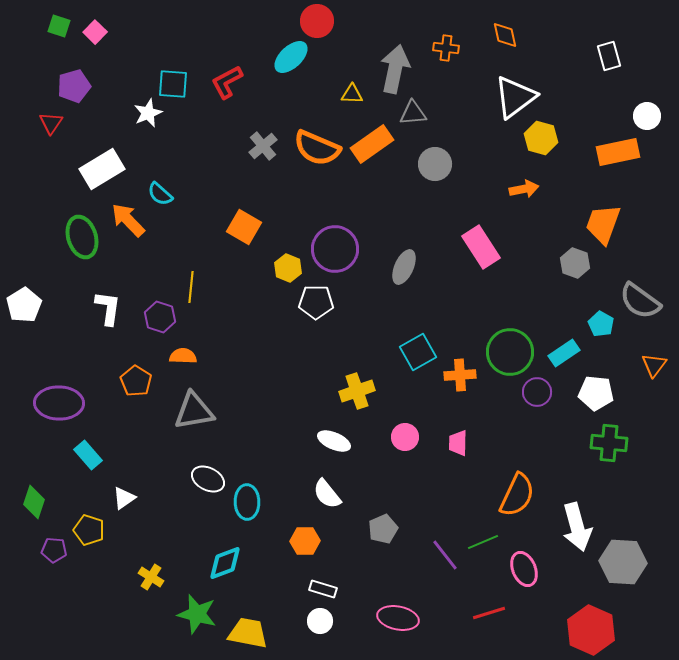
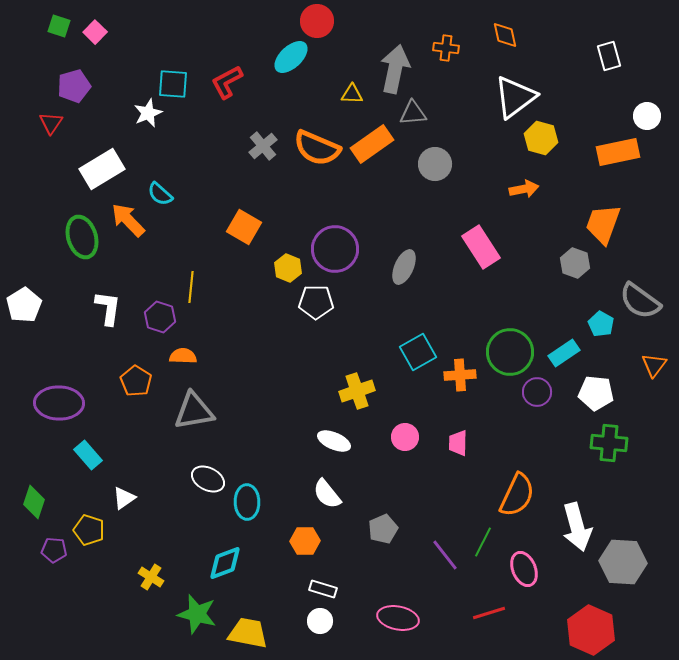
green line at (483, 542): rotated 40 degrees counterclockwise
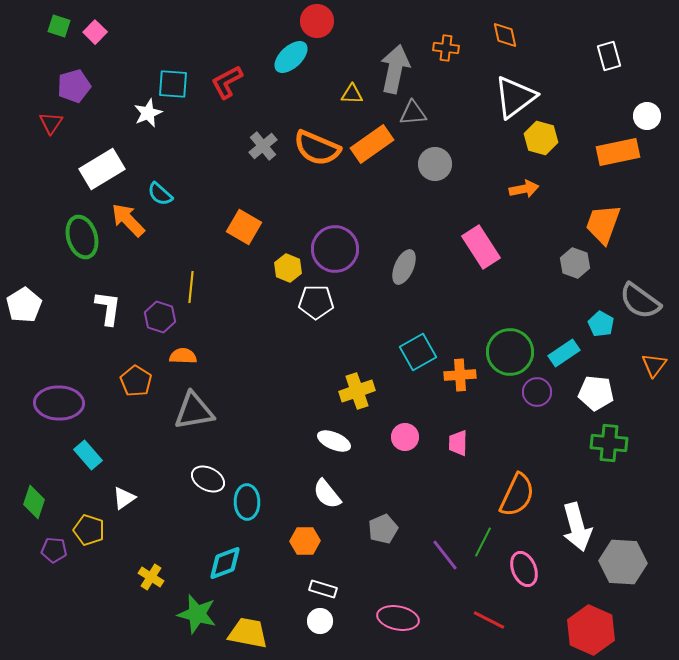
red line at (489, 613): moved 7 px down; rotated 44 degrees clockwise
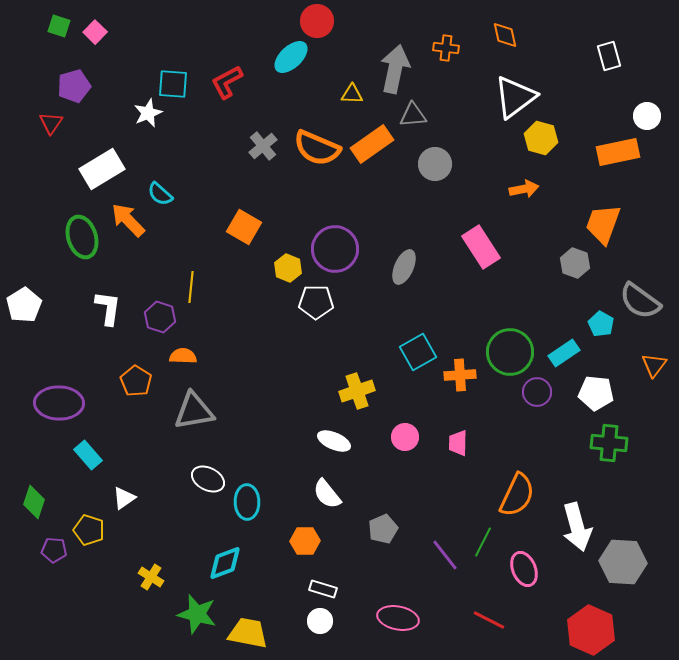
gray triangle at (413, 113): moved 2 px down
